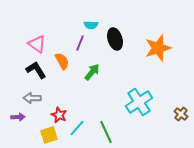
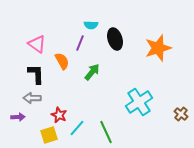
black L-shape: moved 4 px down; rotated 30 degrees clockwise
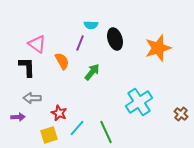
black L-shape: moved 9 px left, 7 px up
red star: moved 2 px up
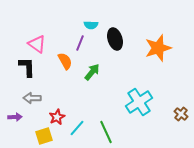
orange semicircle: moved 3 px right
red star: moved 2 px left, 4 px down; rotated 21 degrees clockwise
purple arrow: moved 3 px left
yellow square: moved 5 px left, 1 px down
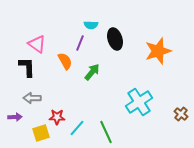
orange star: moved 3 px down
red star: rotated 28 degrees clockwise
yellow square: moved 3 px left, 3 px up
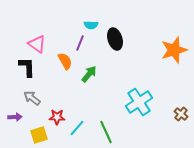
orange star: moved 16 px right, 1 px up
green arrow: moved 3 px left, 2 px down
gray arrow: rotated 36 degrees clockwise
yellow square: moved 2 px left, 2 px down
